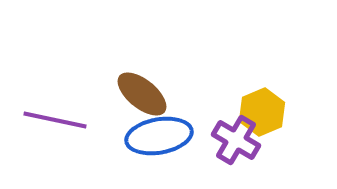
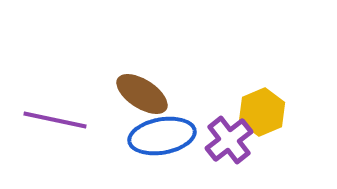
brown ellipse: rotated 6 degrees counterclockwise
blue ellipse: moved 3 px right
purple cross: moved 7 px left; rotated 21 degrees clockwise
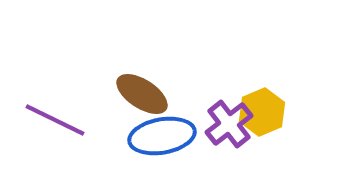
purple line: rotated 14 degrees clockwise
purple cross: moved 16 px up
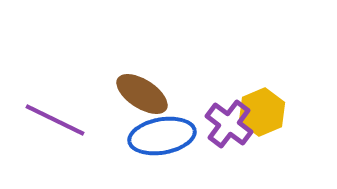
purple cross: rotated 15 degrees counterclockwise
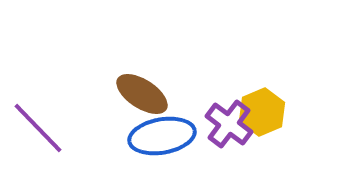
purple line: moved 17 px left, 8 px down; rotated 20 degrees clockwise
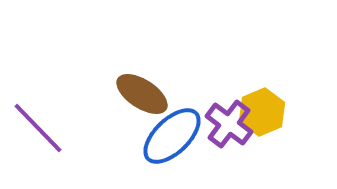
blue ellipse: moved 10 px right; rotated 34 degrees counterclockwise
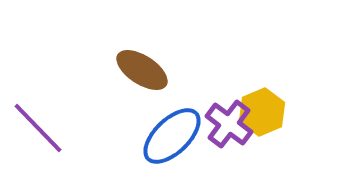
brown ellipse: moved 24 px up
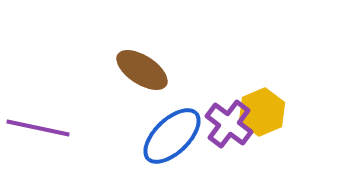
purple line: rotated 34 degrees counterclockwise
